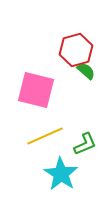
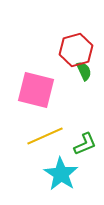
green semicircle: moved 2 px left; rotated 24 degrees clockwise
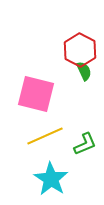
red hexagon: moved 4 px right; rotated 16 degrees counterclockwise
pink square: moved 4 px down
cyan star: moved 10 px left, 5 px down
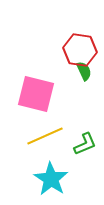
red hexagon: rotated 20 degrees counterclockwise
